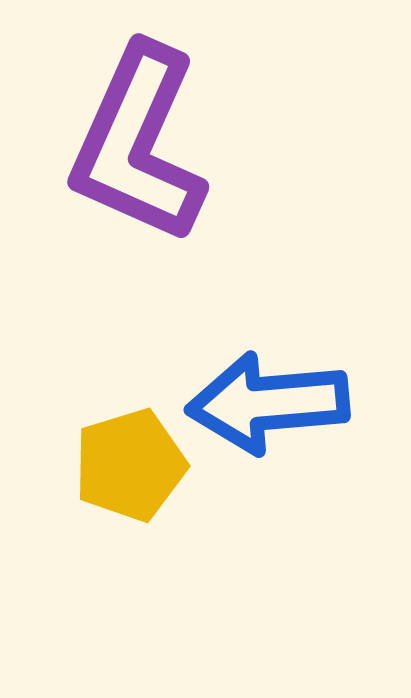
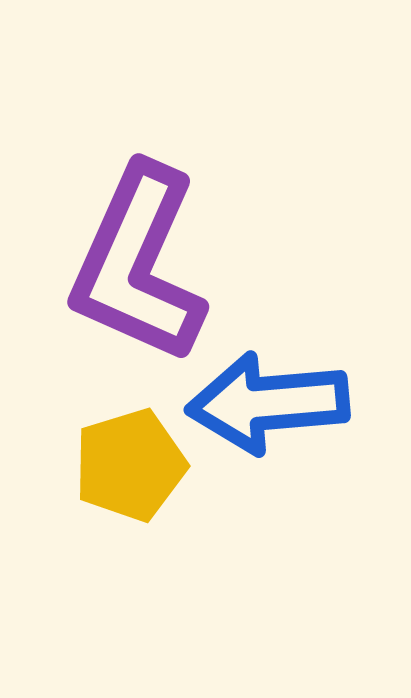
purple L-shape: moved 120 px down
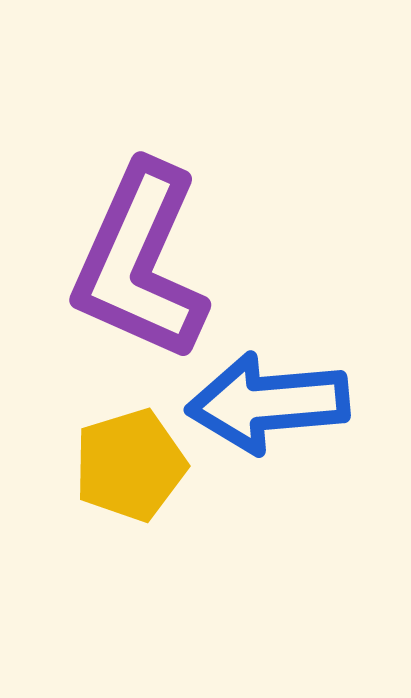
purple L-shape: moved 2 px right, 2 px up
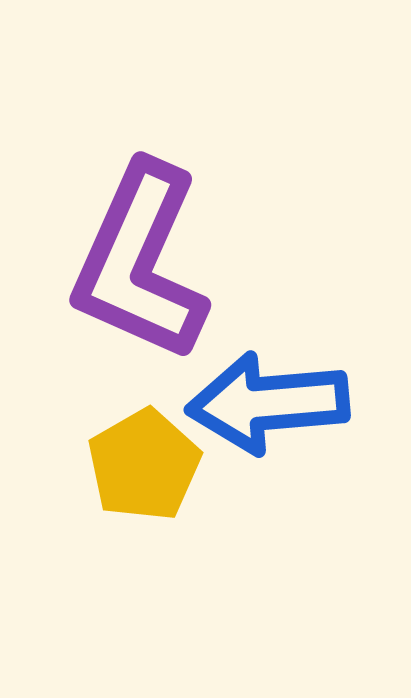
yellow pentagon: moved 14 px right; rotated 13 degrees counterclockwise
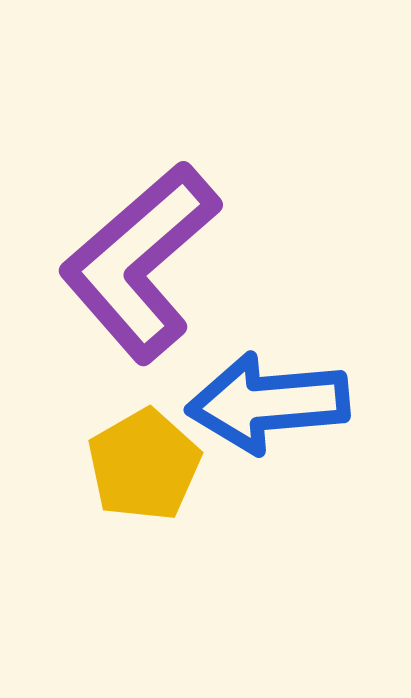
purple L-shape: rotated 25 degrees clockwise
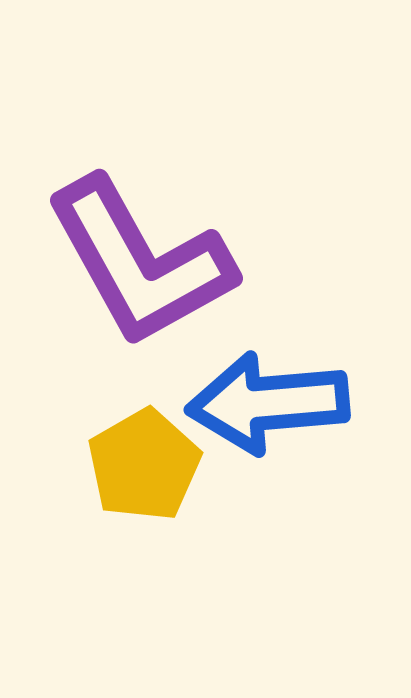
purple L-shape: rotated 78 degrees counterclockwise
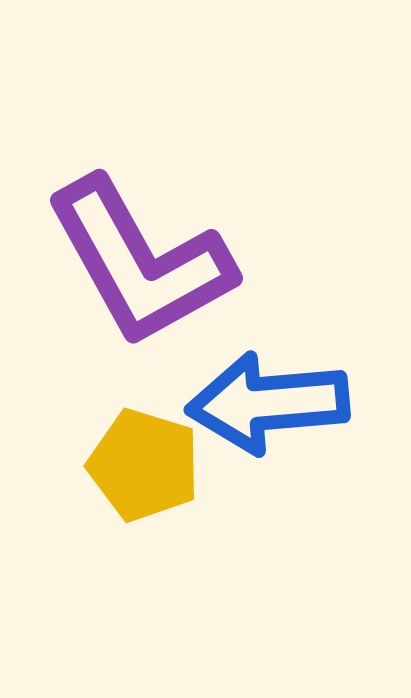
yellow pentagon: rotated 25 degrees counterclockwise
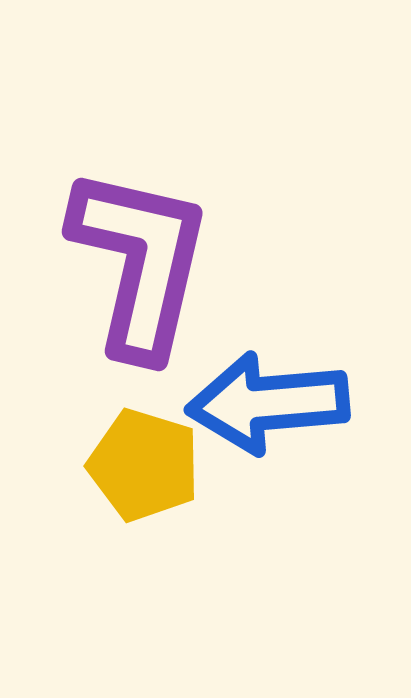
purple L-shape: rotated 138 degrees counterclockwise
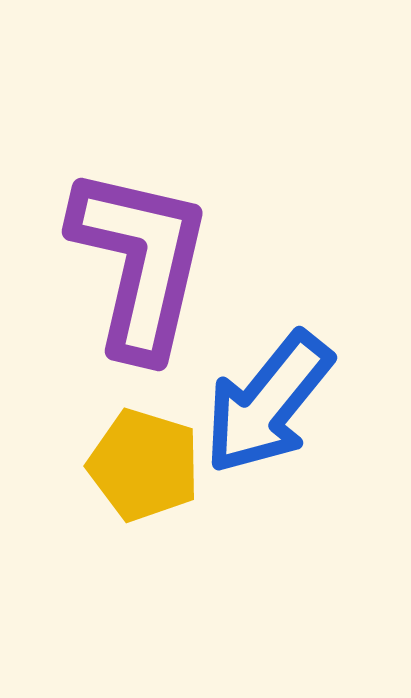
blue arrow: rotated 46 degrees counterclockwise
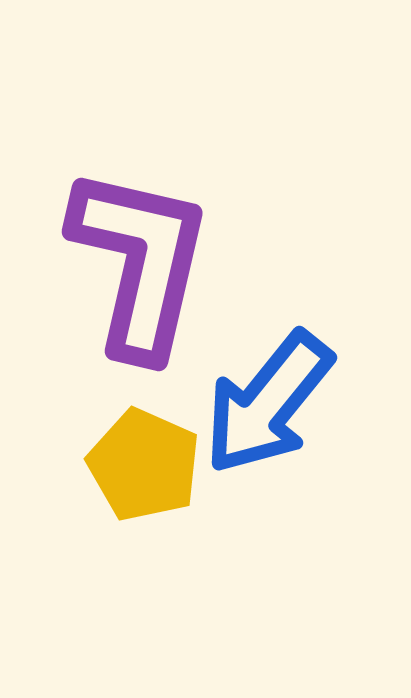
yellow pentagon: rotated 7 degrees clockwise
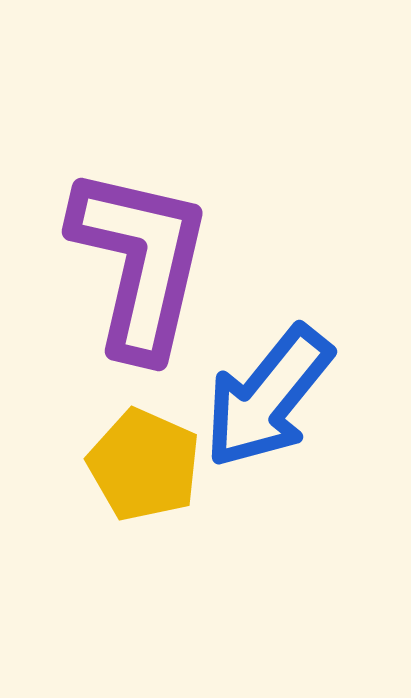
blue arrow: moved 6 px up
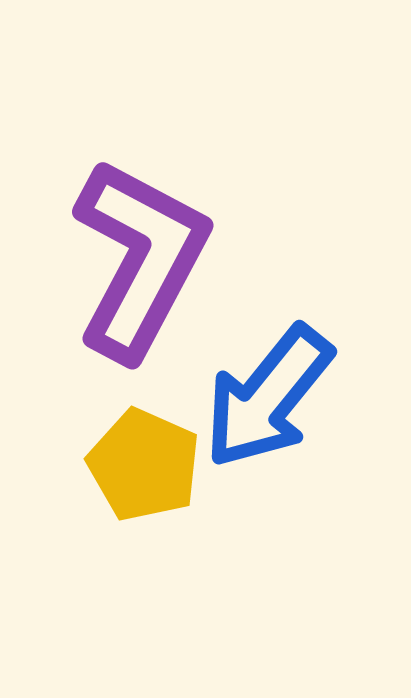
purple L-shape: moved 3 px up; rotated 15 degrees clockwise
